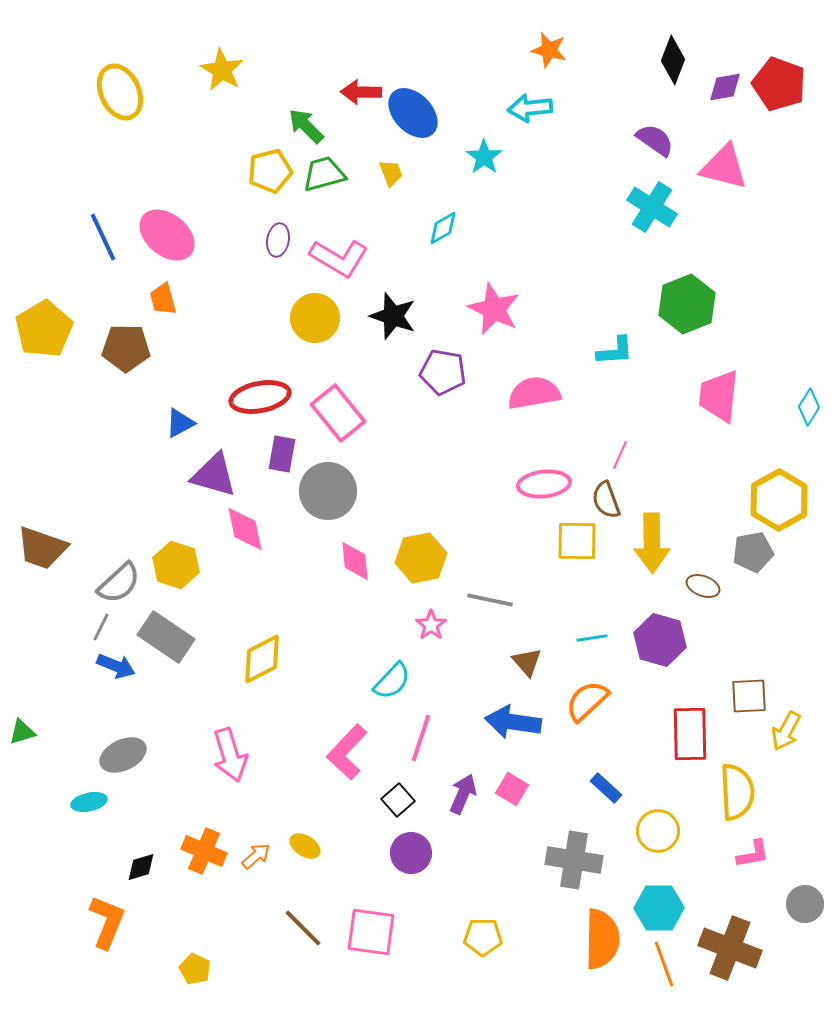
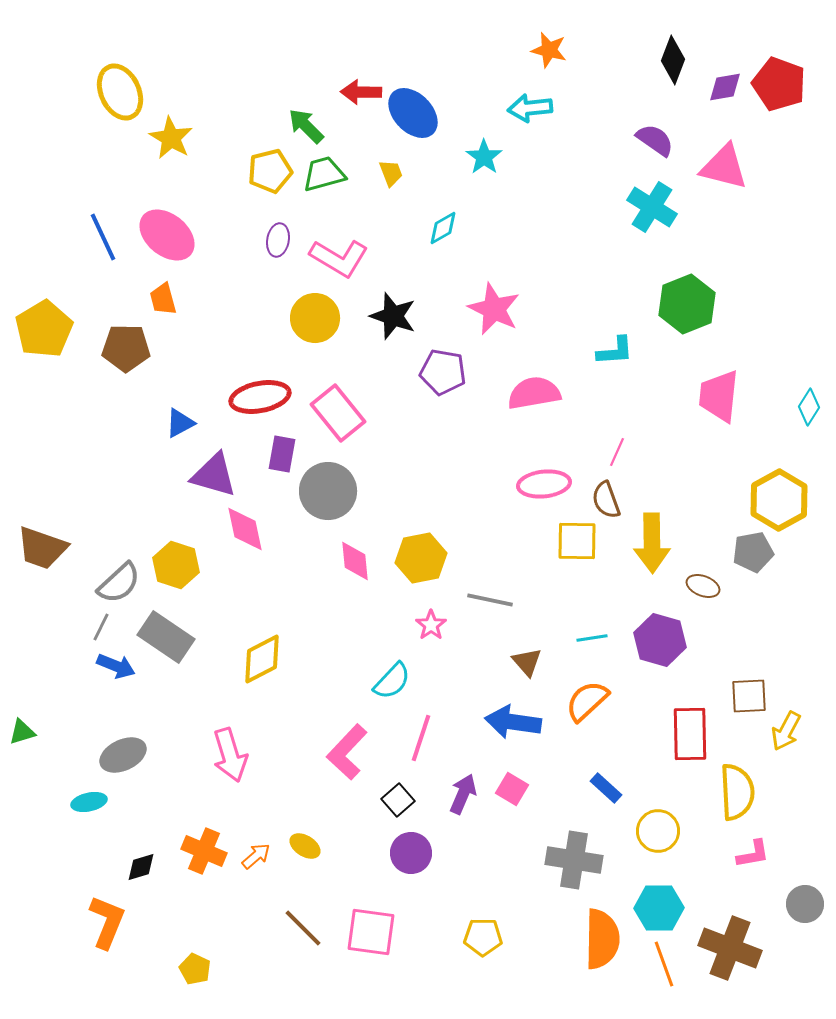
yellow star at (222, 70): moved 51 px left, 68 px down
pink line at (620, 455): moved 3 px left, 3 px up
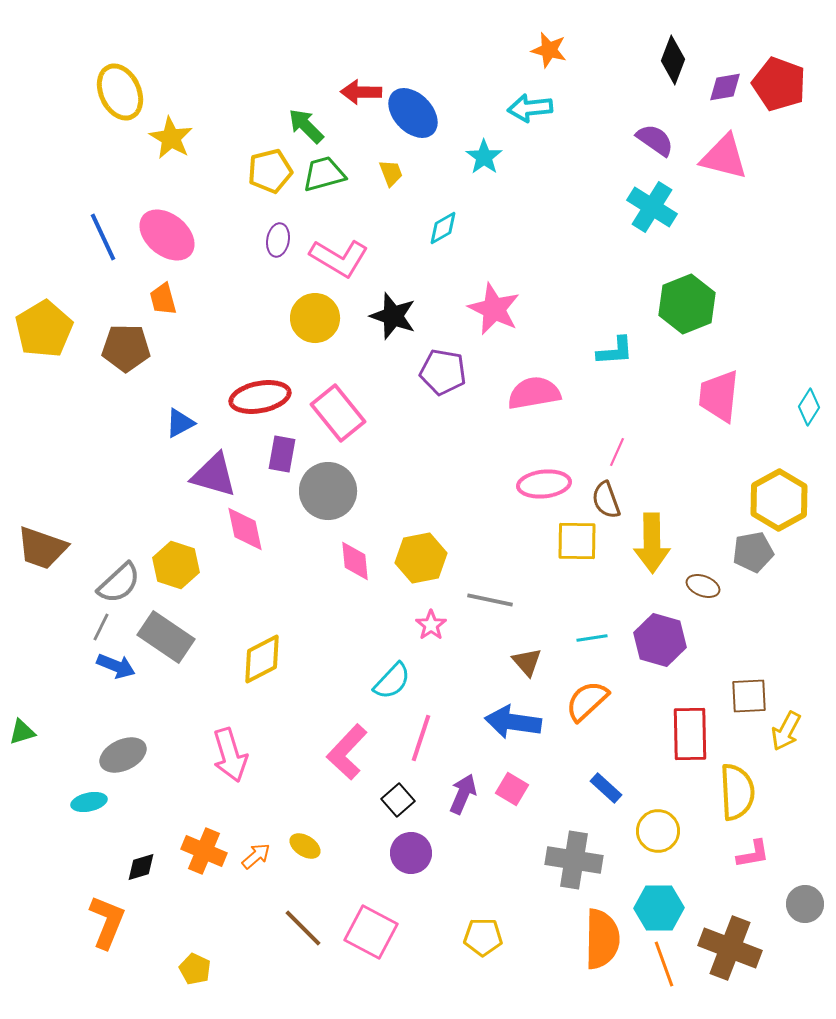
pink triangle at (724, 167): moved 10 px up
pink square at (371, 932): rotated 20 degrees clockwise
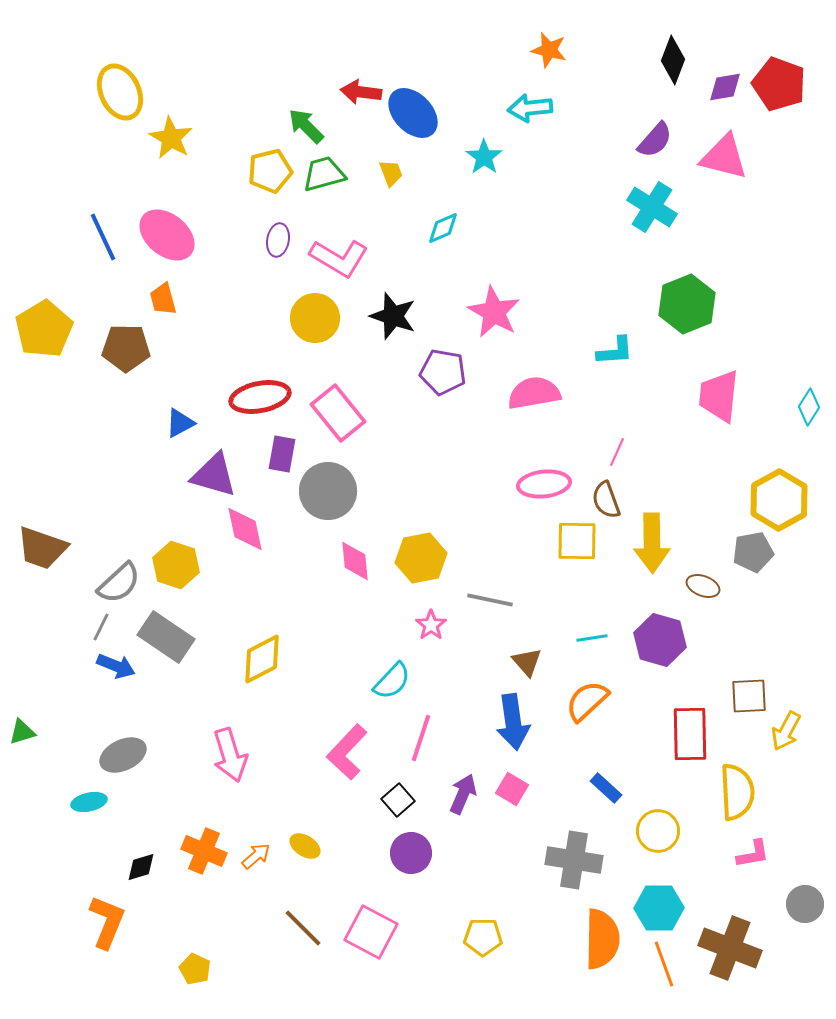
red arrow at (361, 92): rotated 6 degrees clockwise
purple semicircle at (655, 140): rotated 96 degrees clockwise
cyan diamond at (443, 228): rotated 6 degrees clockwise
pink star at (494, 309): moved 3 px down; rotated 4 degrees clockwise
blue arrow at (513, 722): rotated 106 degrees counterclockwise
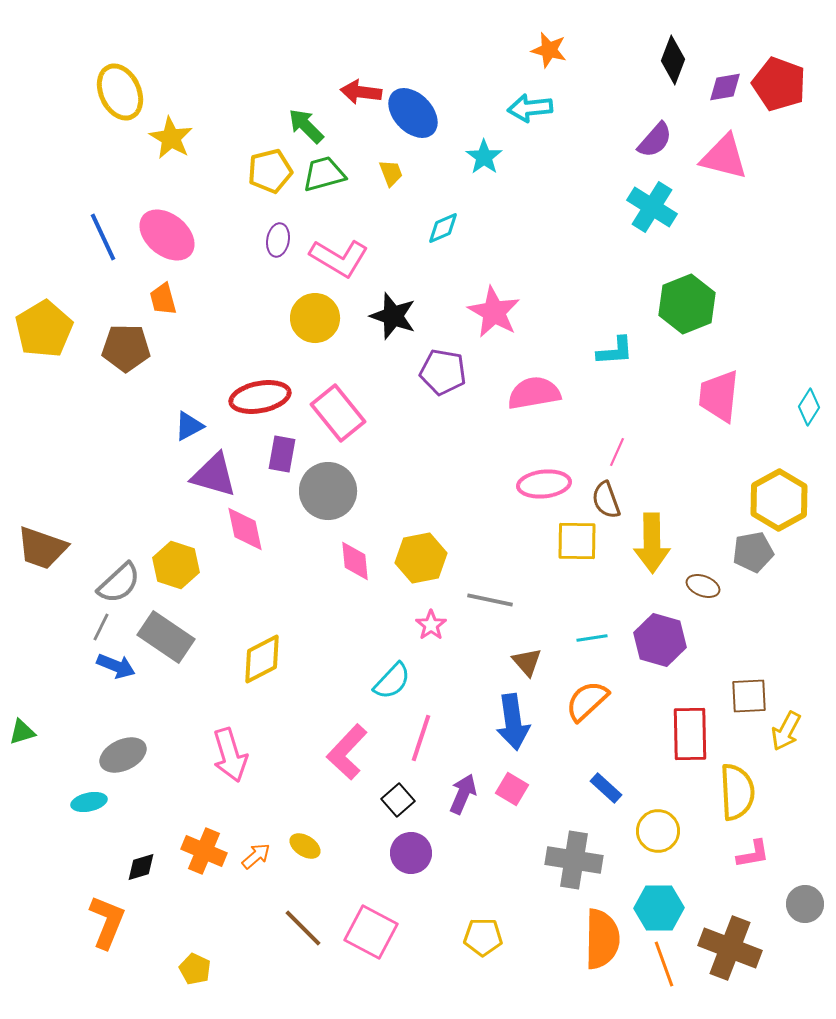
blue triangle at (180, 423): moved 9 px right, 3 px down
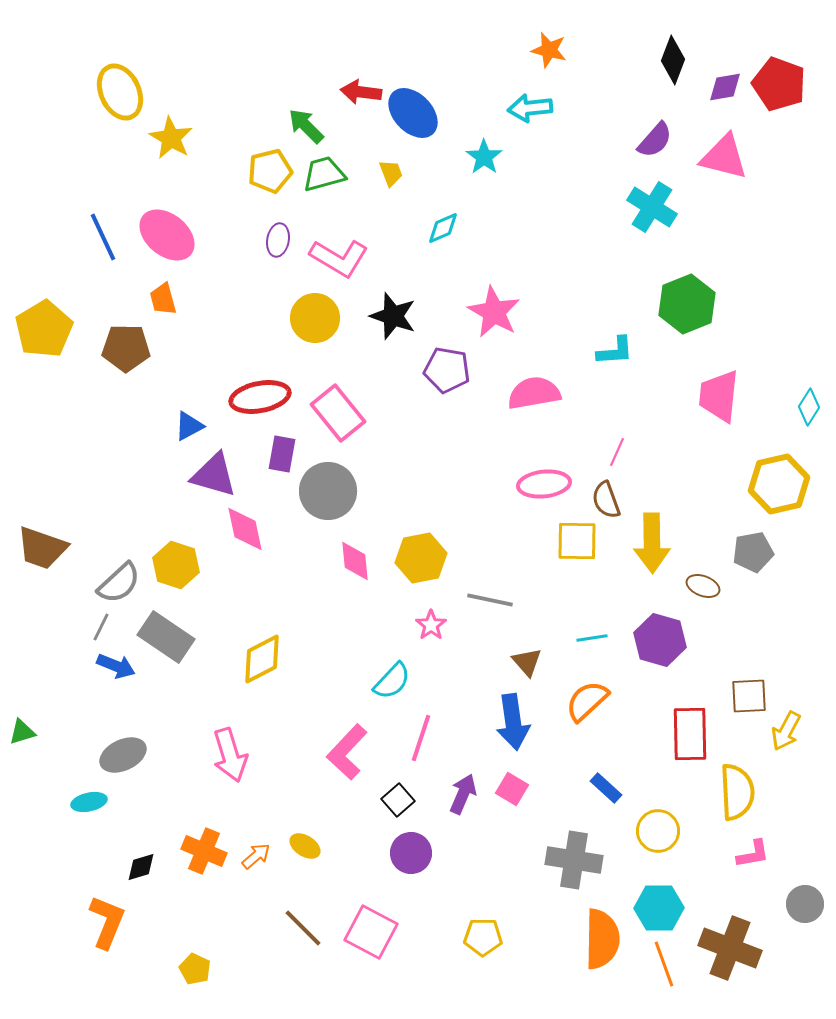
purple pentagon at (443, 372): moved 4 px right, 2 px up
yellow hexagon at (779, 500): moved 16 px up; rotated 16 degrees clockwise
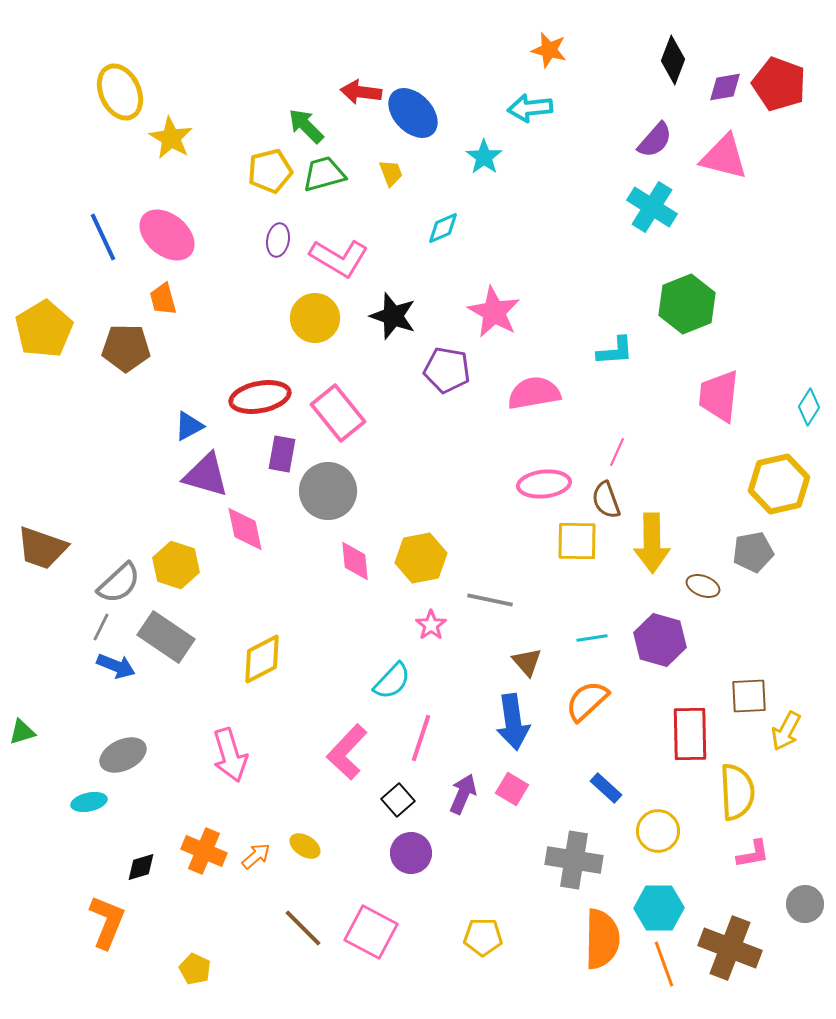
purple triangle at (214, 475): moved 8 px left
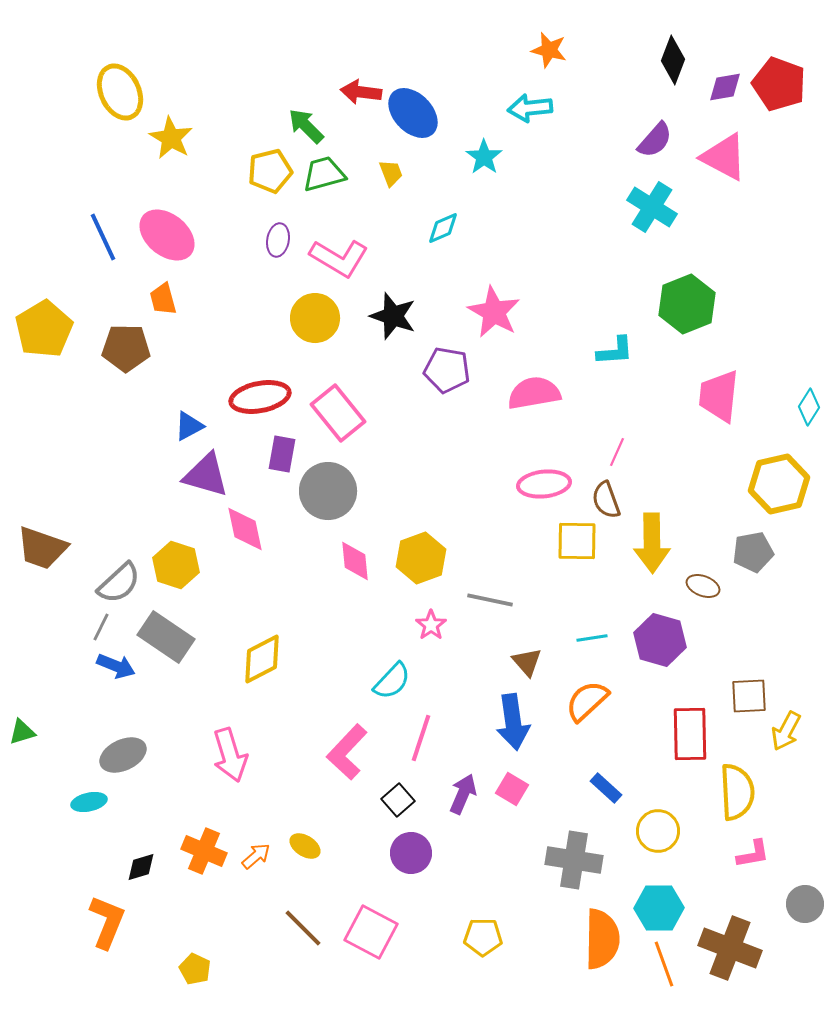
pink triangle at (724, 157): rotated 14 degrees clockwise
yellow hexagon at (421, 558): rotated 9 degrees counterclockwise
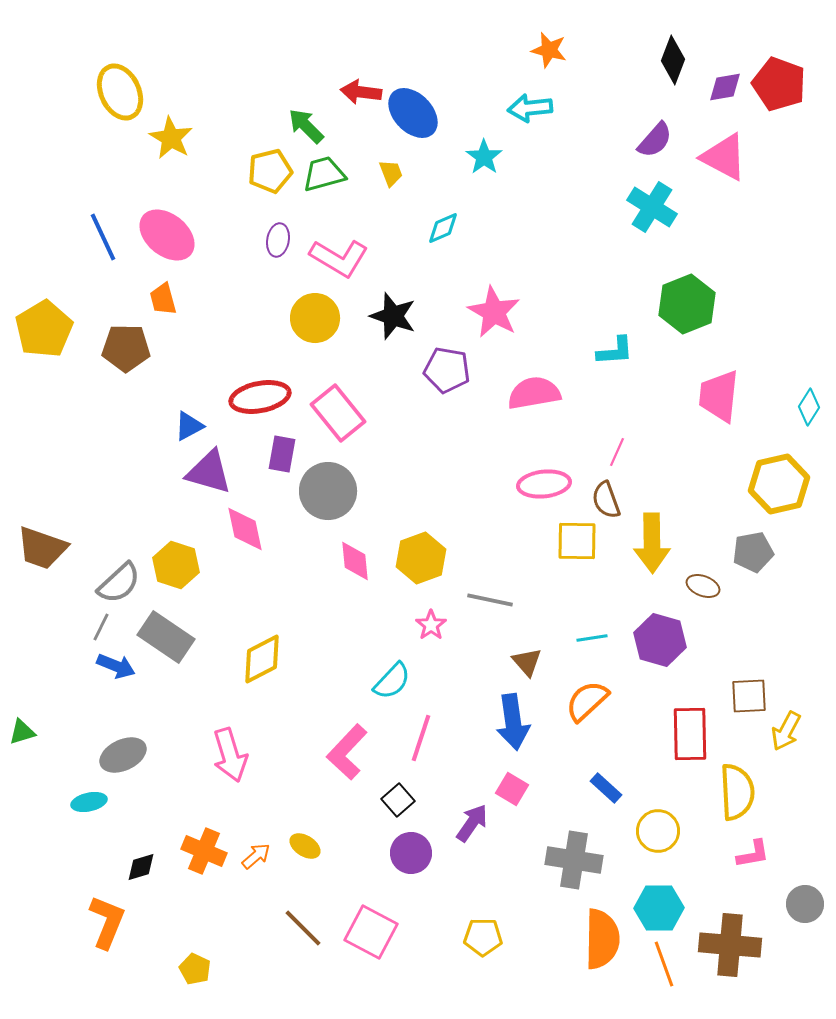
purple triangle at (206, 475): moved 3 px right, 3 px up
purple arrow at (463, 794): moved 9 px right, 29 px down; rotated 12 degrees clockwise
brown cross at (730, 948): moved 3 px up; rotated 16 degrees counterclockwise
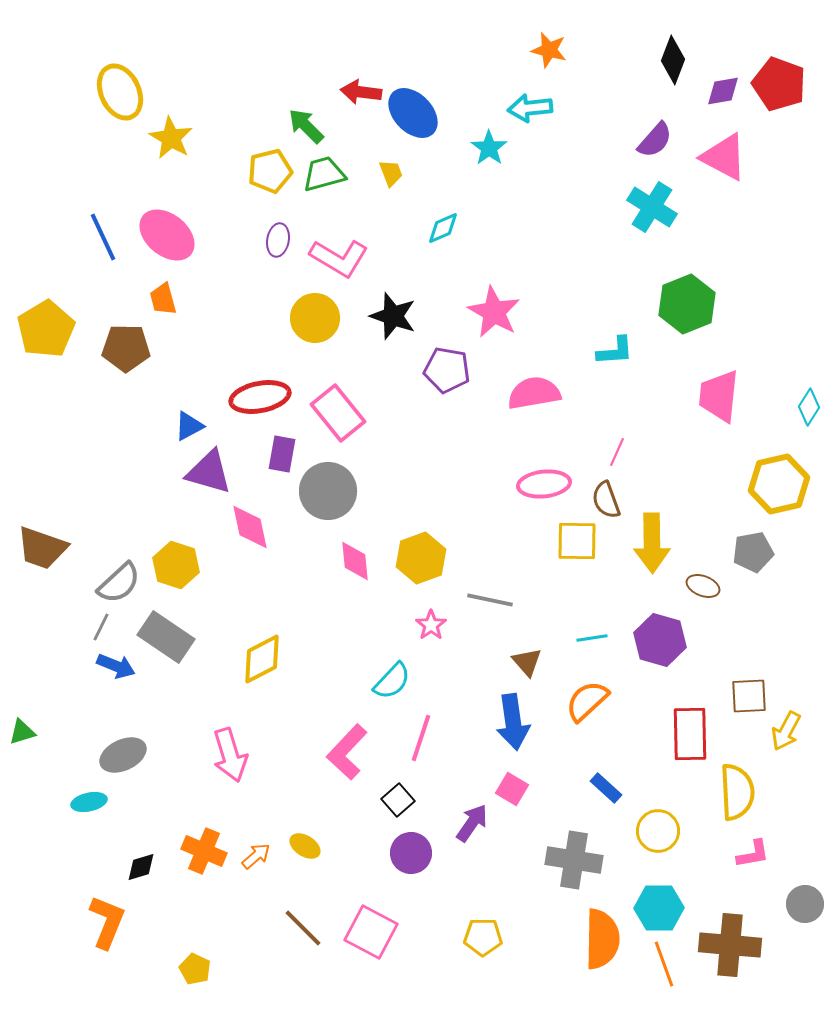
purple diamond at (725, 87): moved 2 px left, 4 px down
cyan star at (484, 157): moved 5 px right, 9 px up
yellow pentagon at (44, 329): moved 2 px right
pink diamond at (245, 529): moved 5 px right, 2 px up
